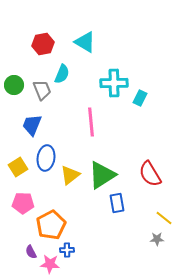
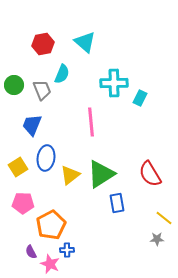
cyan triangle: rotated 10 degrees clockwise
green triangle: moved 1 px left, 1 px up
pink star: rotated 18 degrees clockwise
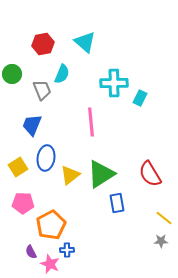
green circle: moved 2 px left, 11 px up
gray star: moved 4 px right, 2 px down
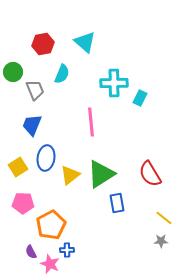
green circle: moved 1 px right, 2 px up
gray trapezoid: moved 7 px left
